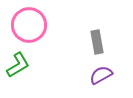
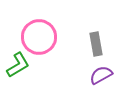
pink circle: moved 10 px right, 12 px down
gray rectangle: moved 1 px left, 2 px down
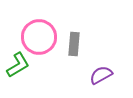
gray rectangle: moved 22 px left; rotated 15 degrees clockwise
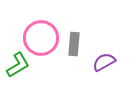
pink circle: moved 2 px right, 1 px down
purple semicircle: moved 3 px right, 13 px up
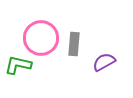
green L-shape: rotated 136 degrees counterclockwise
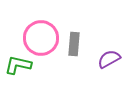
purple semicircle: moved 5 px right, 3 px up
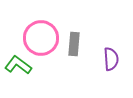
purple semicircle: moved 2 px right; rotated 115 degrees clockwise
green L-shape: rotated 24 degrees clockwise
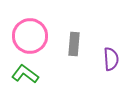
pink circle: moved 11 px left, 2 px up
green L-shape: moved 7 px right, 9 px down
